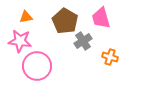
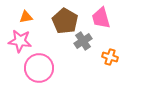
pink circle: moved 2 px right, 2 px down
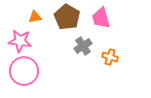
orange triangle: moved 9 px right
brown pentagon: moved 2 px right, 4 px up
gray cross: moved 5 px down
pink circle: moved 15 px left, 3 px down
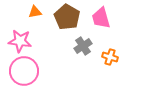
orange triangle: moved 5 px up
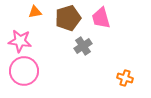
brown pentagon: moved 1 px right, 1 px down; rotated 25 degrees clockwise
orange cross: moved 15 px right, 21 px down
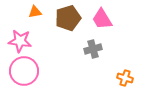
pink trapezoid: moved 1 px right, 1 px down; rotated 15 degrees counterclockwise
gray cross: moved 10 px right, 3 px down; rotated 18 degrees clockwise
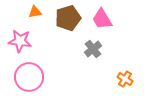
gray cross: rotated 24 degrees counterclockwise
pink circle: moved 5 px right, 6 px down
orange cross: moved 1 px down; rotated 14 degrees clockwise
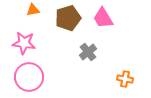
orange triangle: moved 2 px left, 2 px up
pink trapezoid: moved 1 px right, 1 px up
pink star: moved 4 px right, 2 px down
gray cross: moved 5 px left, 3 px down
orange cross: rotated 21 degrees counterclockwise
